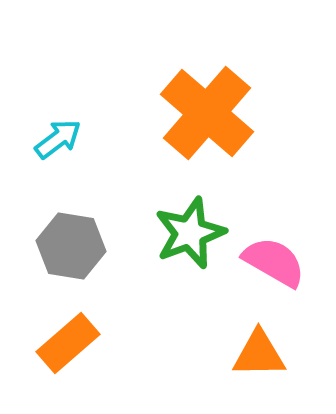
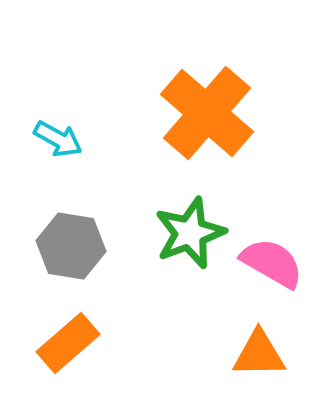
cyan arrow: rotated 66 degrees clockwise
pink semicircle: moved 2 px left, 1 px down
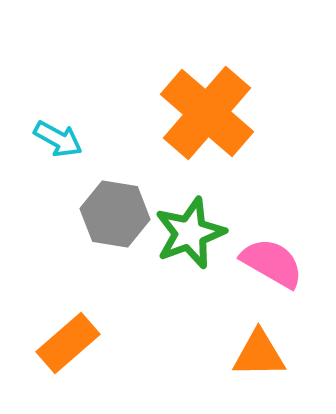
gray hexagon: moved 44 px right, 32 px up
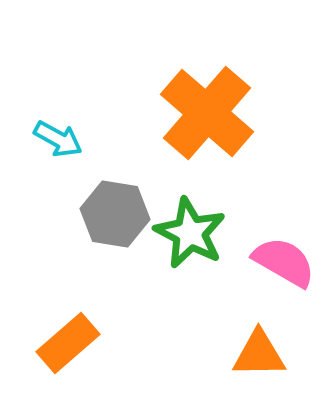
green star: rotated 24 degrees counterclockwise
pink semicircle: moved 12 px right, 1 px up
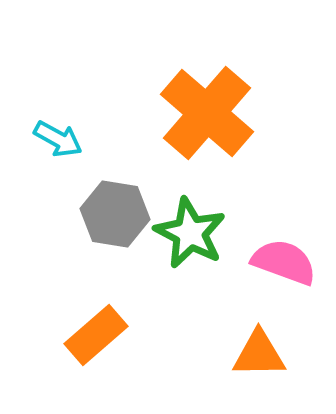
pink semicircle: rotated 10 degrees counterclockwise
orange rectangle: moved 28 px right, 8 px up
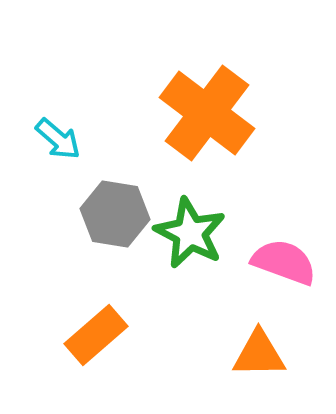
orange cross: rotated 4 degrees counterclockwise
cyan arrow: rotated 12 degrees clockwise
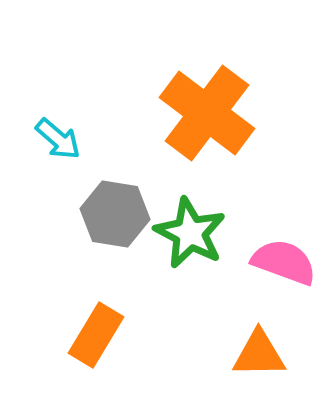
orange rectangle: rotated 18 degrees counterclockwise
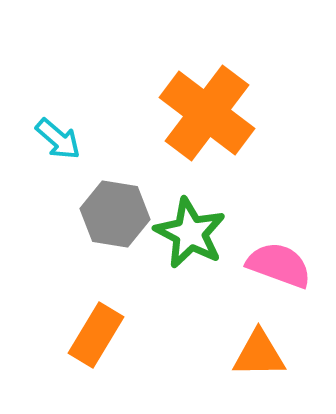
pink semicircle: moved 5 px left, 3 px down
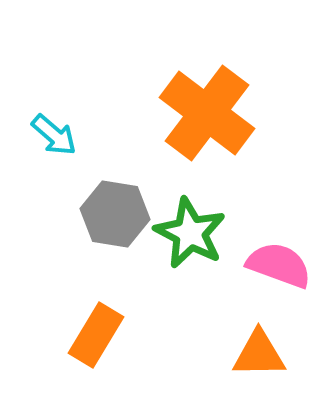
cyan arrow: moved 4 px left, 4 px up
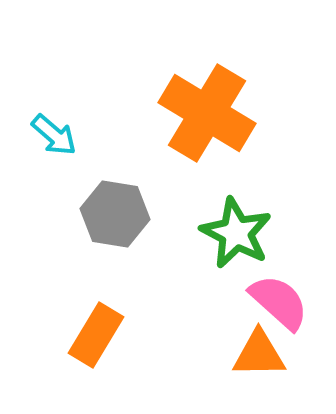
orange cross: rotated 6 degrees counterclockwise
green star: moved 46 px right
pink semicircle: moved 37 px down; rotated 22 degrees clockwise
